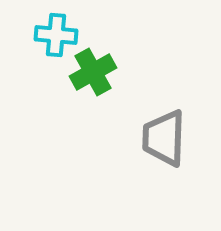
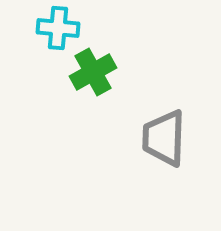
cyan cross: moved 2 px right, 7 px up
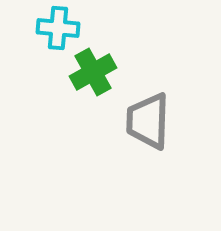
gray trapezoid: moved 16 px left, 17 px up
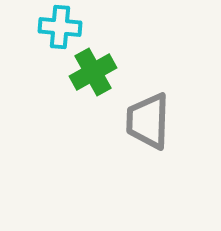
cyan cross: moved 2 px right, 1 px up
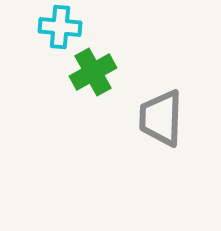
gray trapezoid: moved 13 px right, 3 px up
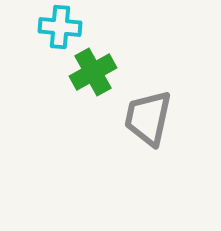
gray trapezoid: moved 13 px left; rotated 10 degrees clockwise
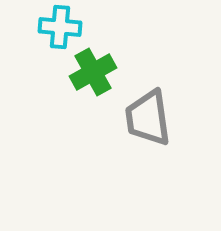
gray trapezoid: rotated 20 degrees counterclockwise
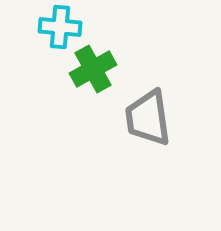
green cross: moved 3 px up
